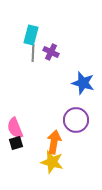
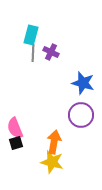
purple circle: moved 5 px right, 5 px up
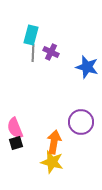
blue star: moved 4 px right, 16 px up
purple circle: moved 7 px down
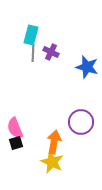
yellow star: rotated 10 degrees clockwise
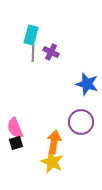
blue star: moved 17 px down
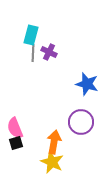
purple cross: moved 2 px left
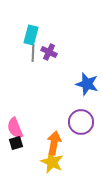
orange arrow: moved 1 px down
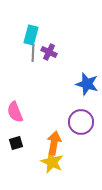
pink semicircle: moved 16 px up
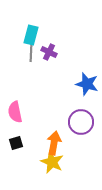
gray line: moved 2 px left
pink semicircle: rotated 10 degrees clockwise
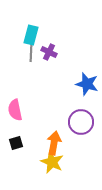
pink semicircle: moved 2 px up
